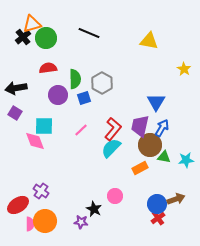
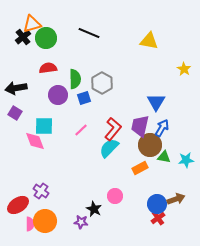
cyan semicircle: moved 2 px left
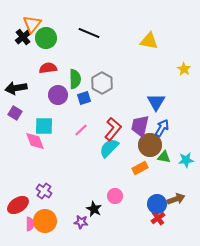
orange triangle: rotated 36 degrees counterclockwise
purple cross: moved 3 px right
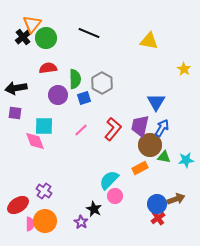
purple square: rotated 24 degrees counterclockwise
cyan semicircle: moved 32 px down
purple star: rotated 24 degrees clockwise
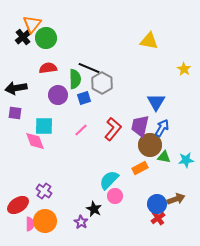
black line: moved 35 px down
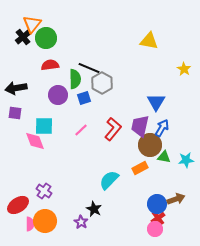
red semicircle: moved 2 px right, 3 px up
pink circle: moved 40 px right, 33 px down
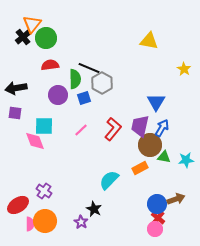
red cross: rotated 16 degrees counterclockwise
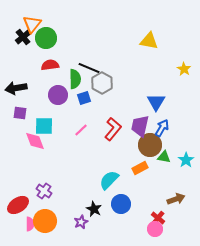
purple square: moved 5 px right
cyan star: rotated 28 degrees counterclockwise
blue circle: moved 36 px left
purple star: rotated 16 degrees clockwise
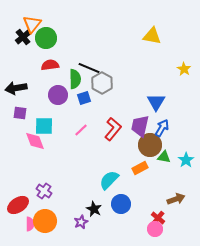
yellow triangle: moved 3 px right, 5 px up
